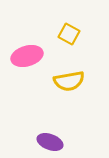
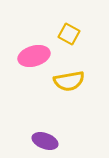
pink ellipse: moved 7 px right
purple ellipse: moved 5 px left, 1 px up
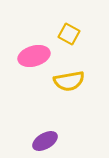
purple ellipse: rotated 50 degrees counterclockwise
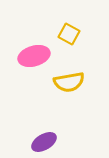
yellow semicircle: moved 1 px down
purple ellipse: moved 1 px left, 1 px down
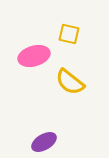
yellow square: rotated 15 degrees counterclockwise
yellow semicircle: moved 1 px right; rotated 48 degrees clockwise
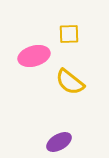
yellow square: rotated 15 degrees counterclockwise
purple ellipse: moved 15 px right
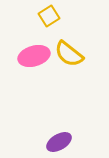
yellow square: moved 20 px left, 18 px up; rotated 30 degrees counterclockwise
yellow semicircle: moved 1 px left, 28 px up
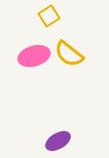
purple ellipse: moved 1 px left, 1 px up
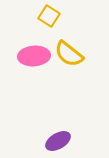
yellow square: rotated 25 degrees counterclockwise
pink ellipse: rotated 12 degrees clockwise
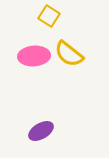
purple ellipse: moved 17 px left, 10 px up
